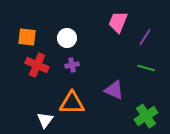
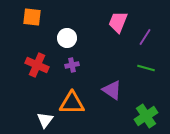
orange square: moved 5 px right, 20 px up
purple triangle: moved 2 px left; rotated 10 degrees clockwise
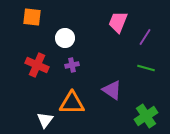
white circle: moved 2 px left
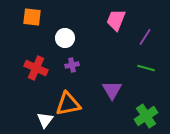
pink trapezoid: moved 2 px left, 2 px up
red cross: moved 1 px left, 3 px down
purple triangle: rotated 25 degrees clockwise
orange triangle: moved 4 px left, 1 px down; rotated 12 degrees counterclockwise
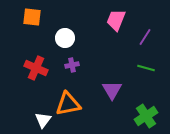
white triangle: moved 2 px left
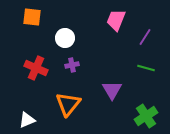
orange triangle: rotated 40 degrees counterclockwise
white triangle: moved 16 px left; rotated 30 degrees clockwise
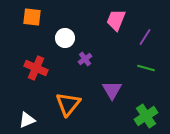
purple cross: moved 13 px right, 6 px up; rotated 24 degrees counterclockwise
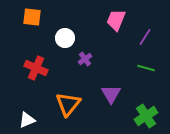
purple triangle: moved 1 px left, 4 px down
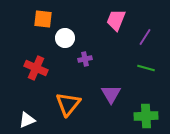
orange square: moved 11 px right, 2 px down
purple cross: rotated 24 degrees clockwise
green cross: rotated 30 degrees clockwise
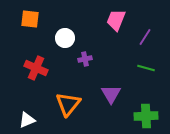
orange square: moved 13 px left
